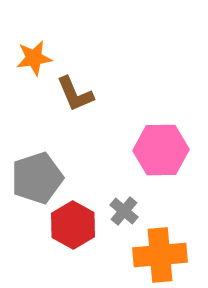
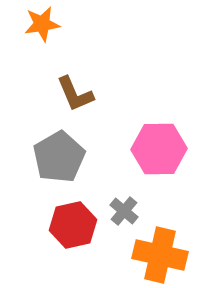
orange star: moved 8 px right, 34 px up
pink hexagon: moved 2 px left, 1 px up
gray pentagon: moved 22 px right, 21 px up; rotated 12 degrees counterclockwise
red hexagon: rotated 18 degrees clockwise
orange cross: rotated 18 degrees clockwise
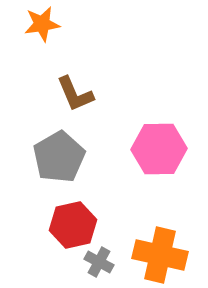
gray cross: moved 25 px left, 51 px down; rotated 12 degrees counterclockwise
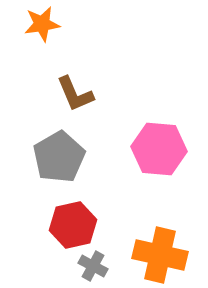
pink hexagon: rotated 6 degrees clockwise
gray cross: moved 6 px left, 4 px down
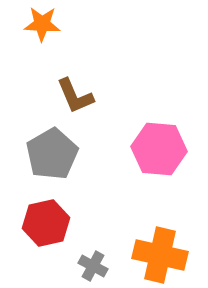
orange star: rotated 12 degrees clockwise
brown L-shape: moved 2 px down
gray pentagon: moved 7 px left, 3 px up
red hexagon: moved 27 px left, 2 px up
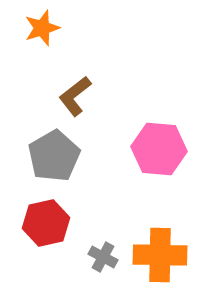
orange star: moved 4 px down; rotated 21 degrees counterclockwise
brown L-shape: rotated 75 degrees clockwise
gray pentagon: moved 2 px right, 2 px down
orange cross: rotated 12 degrees counterclockwise
gray cross: moved 10 px right, 9 px up
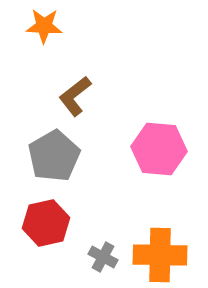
orange star: moved 2 px right, 2 px up; rotated 21 degrees clockwise
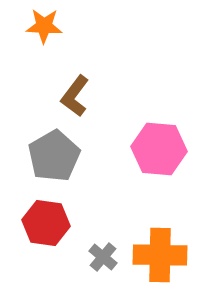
brown L-shape: rotated 15 degrees counterclockwise
red hexagon: rotated 21 degrees clockwise
gray cross: rotated 12 degrees clockwise
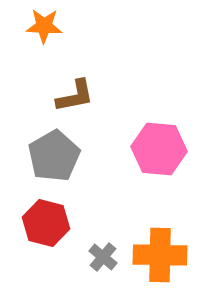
brown L-shape: rotated 138 degrees counterclockwise
red hexagon: rotated 6 degrees clockwise
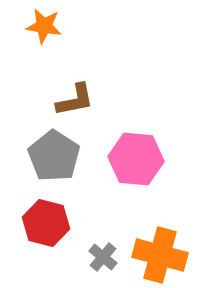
orange star: rotated 6 degrees clockwise
brown L-shape: moved 4 px down
pink hexagon: moved 23 px left, 10 px down
gray pentagon: rotated 9 degrees counterclockwise
orange cross: rotated 14 degrees clockwise
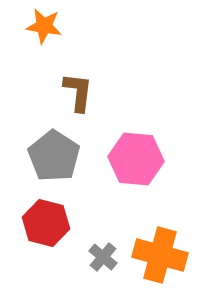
brown L-shape: moved 3 px right, 8 px up; rotated 72 degrees counterclockwise
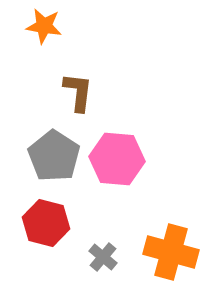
pink hexagon: moved 19 px left
orange cross: moved 11 px right, 3 px up
